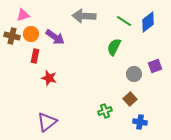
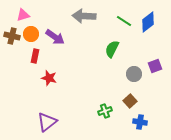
green semicircle: moved 2 px left, 2 px down
brown square: moved 2 px down
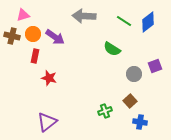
orange circle: moved 2 px right
green semicircle: rotated 84 degrees counterclockwise
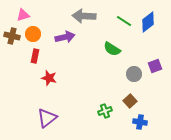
purple arrow: moved 10 px right; rotated 48 degrees counterclockwise
purple triangle: moved 4 px up
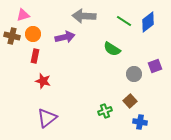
red star: moved 6 px left, 3 px down
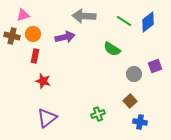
green cross: moved 7 px left, 3 px down
